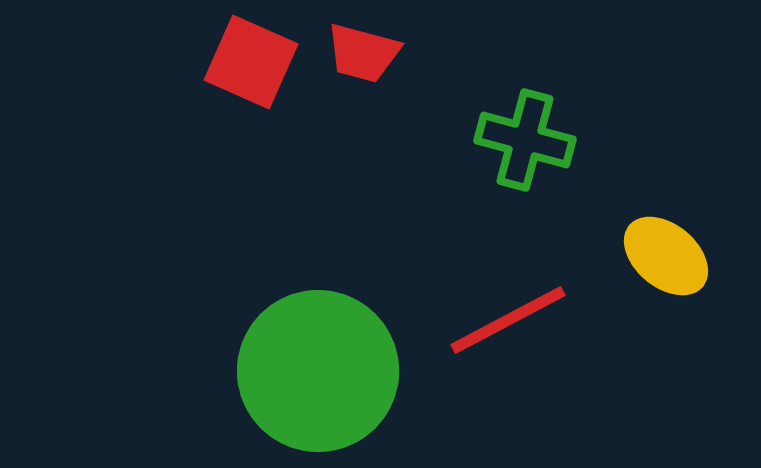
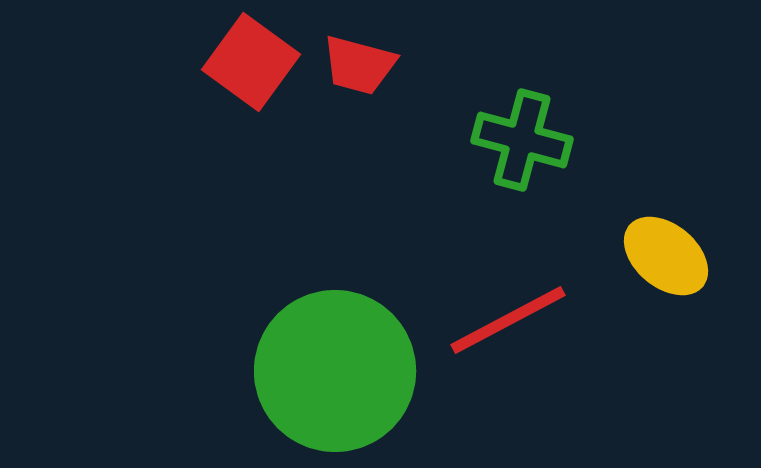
red trapezoid: moved 4 px left, 12 px down
red square: rotated 12 degrees clockwise
green cross: moved 3 px left
green circle: moved 17 px right
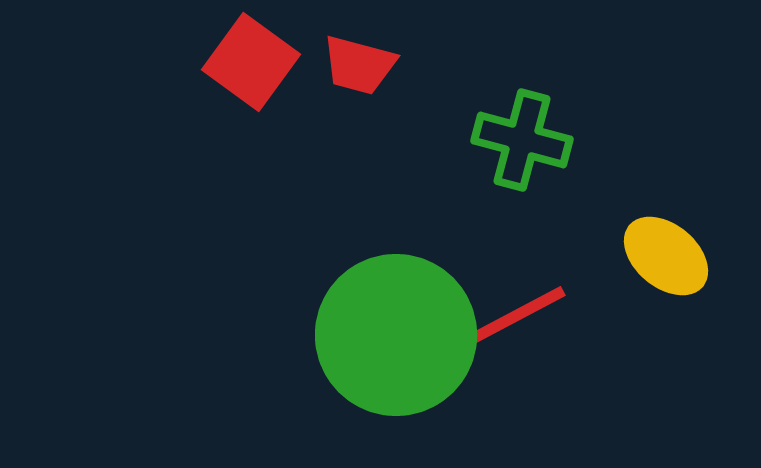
green circle: moved 61 px right, 36 px up
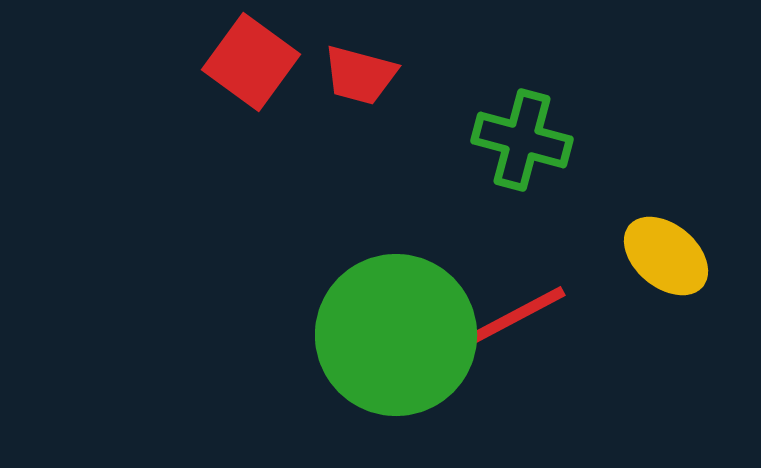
red trapezoid: moved 1 px right, 10 px down
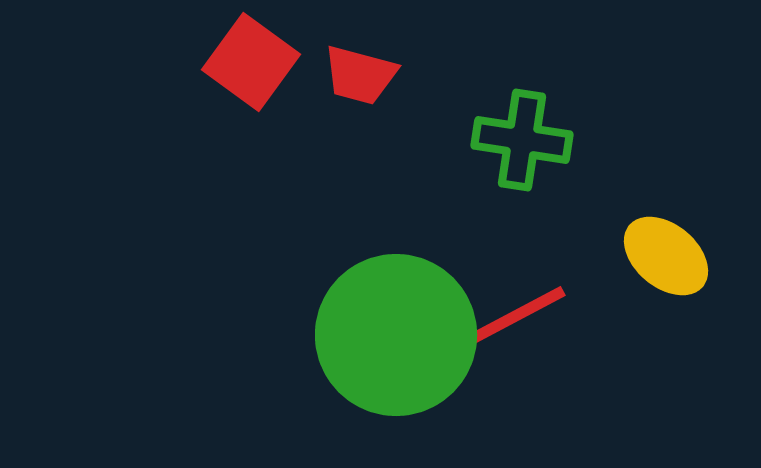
green cross: rotated 6 degrees counterclockwise
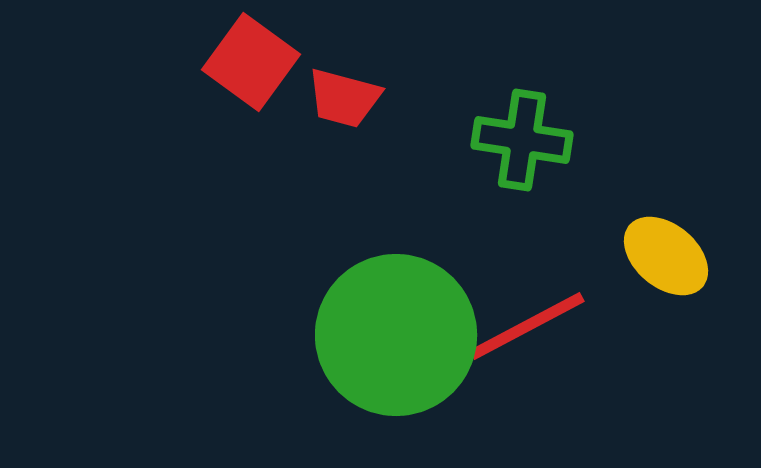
red trapezoid: moved 16 px left, 23 px down
red line: moved 19 px right, 6 px down
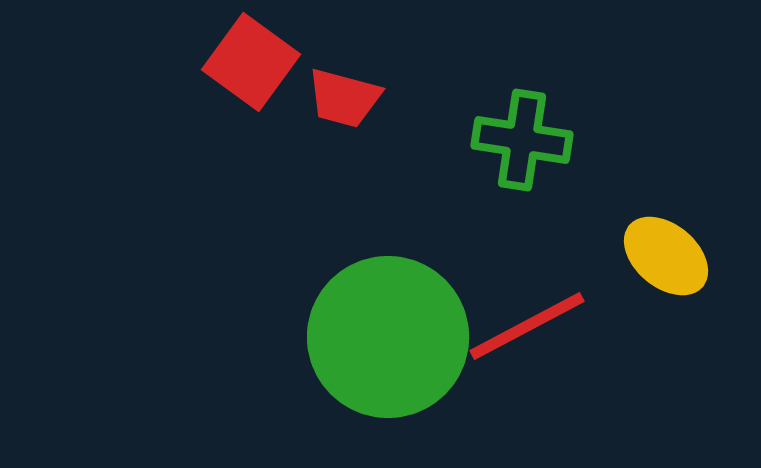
green circle: moved 8 px left, 2 px down
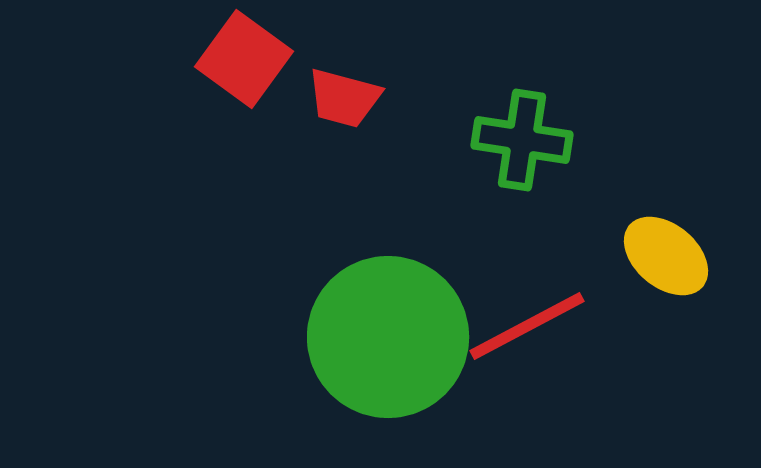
red square: moved 7 px left, 3 px up
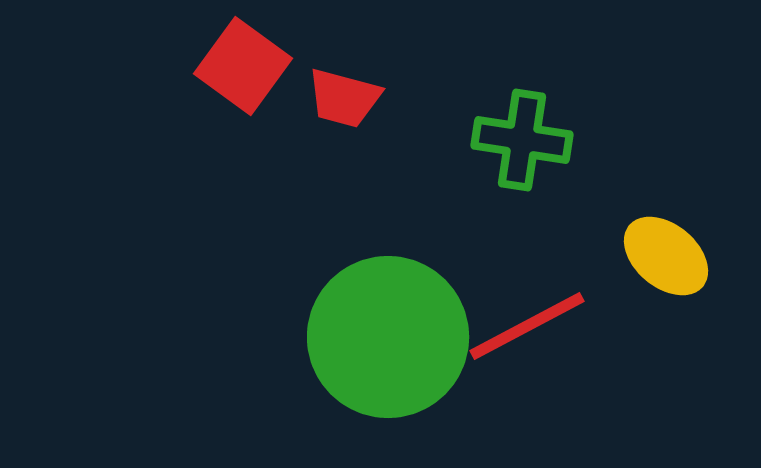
red square: moved 1 px left, 7 px down
